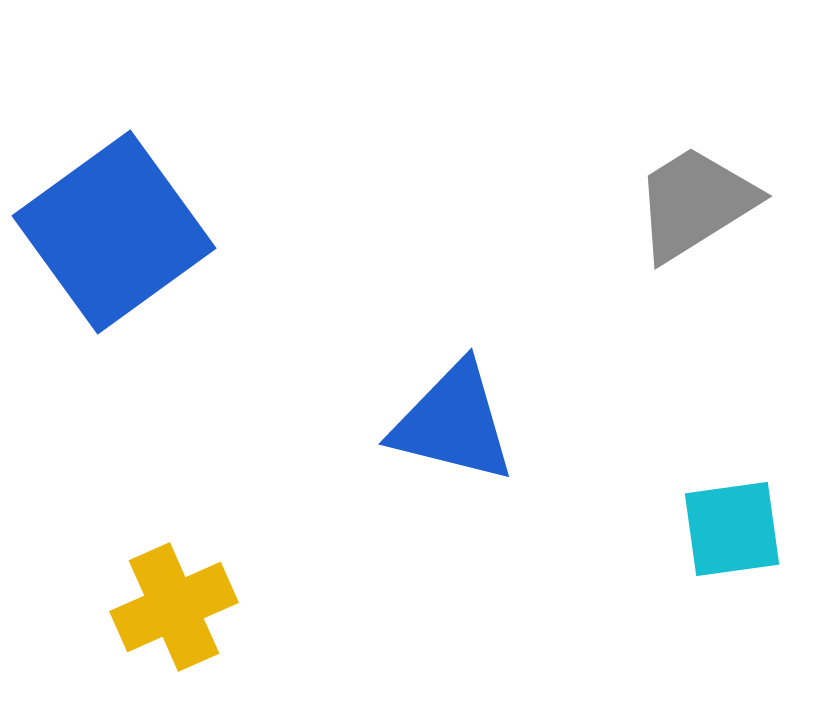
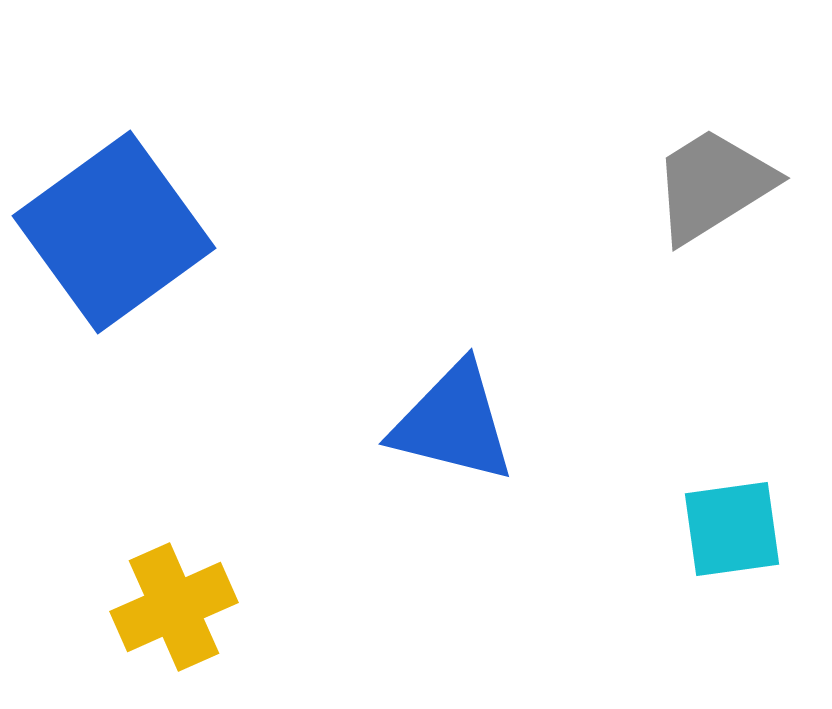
gray trapezoid: moved 18 px right, 18 px up
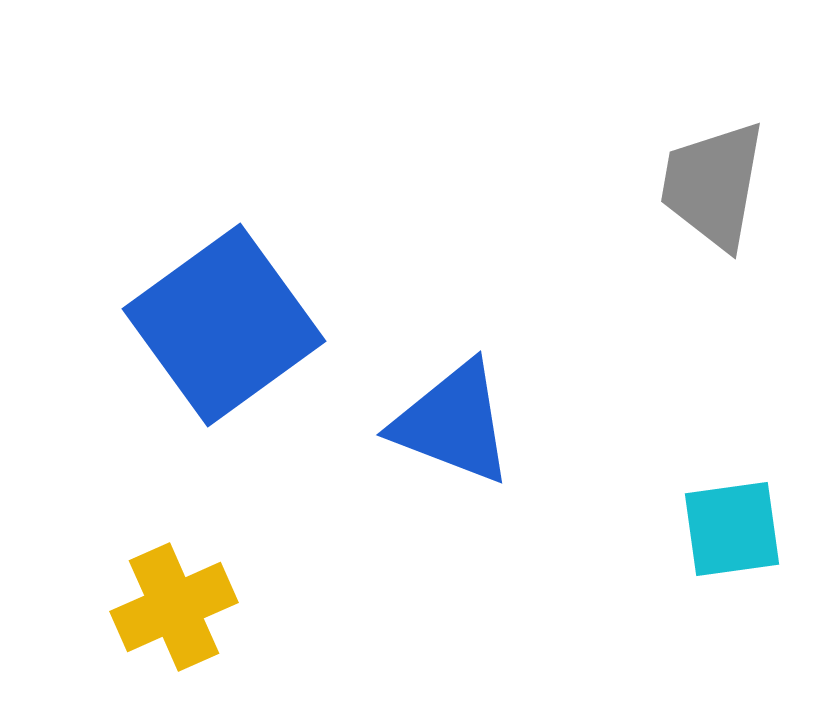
gray trapezoid: rotated 48 degrees counterclockwise
blue square: moved 110 px right, 93 px down
blue triangle: rotated 7 degrees clockwise
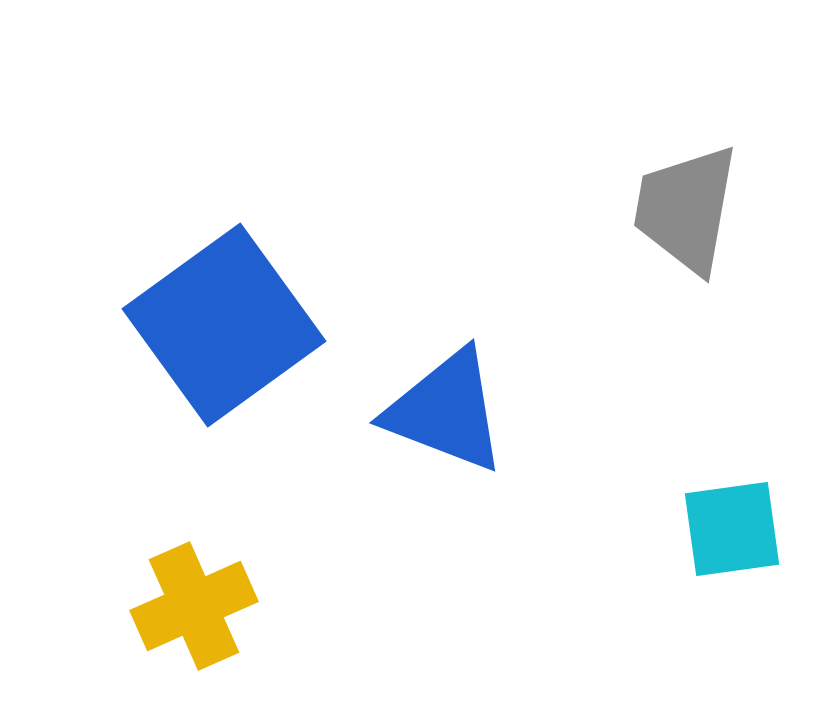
gray trapezoid: moved 27 px left, 24 px down
blue triangle: moved 7 px left, 12 px up
yellow cross: moved 20 px right, 1 px up
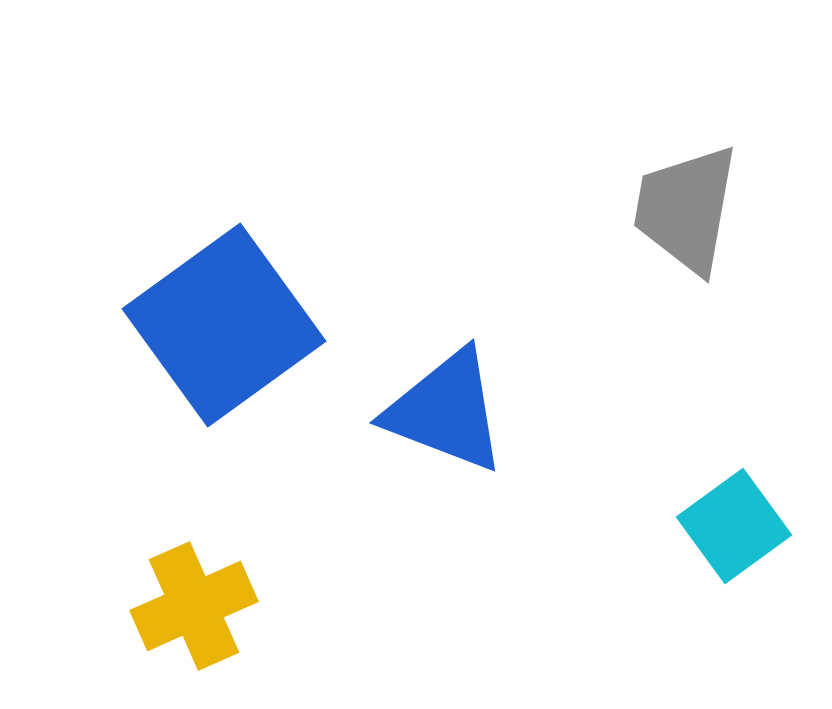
cyan square: moved 2 px right, 3 px up; rotated 28 degrees counterclockwise
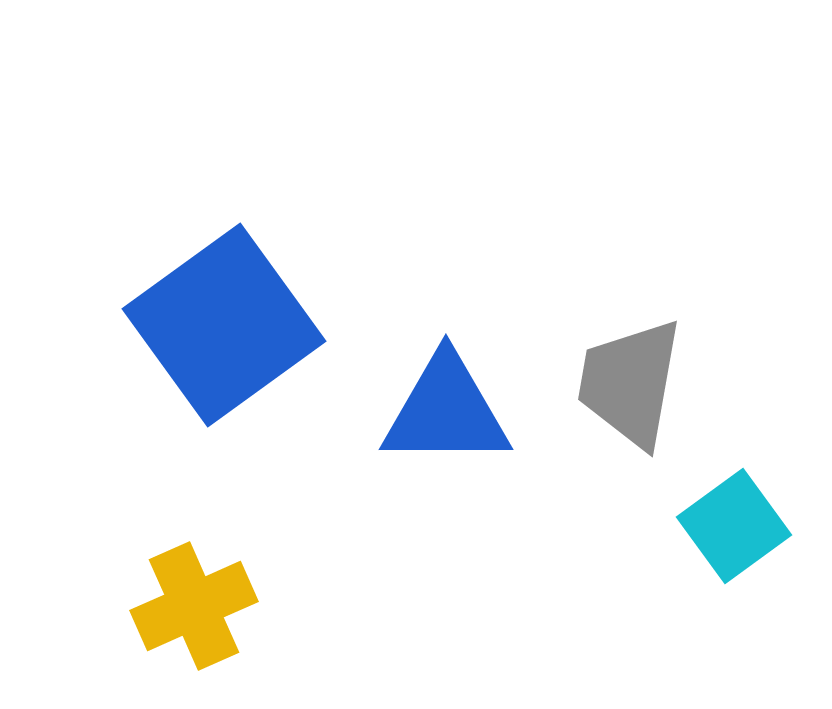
gray trapezoid: moved 56 px left, 174 px down
blue triangle: rotated 21 degrees counterclockwise
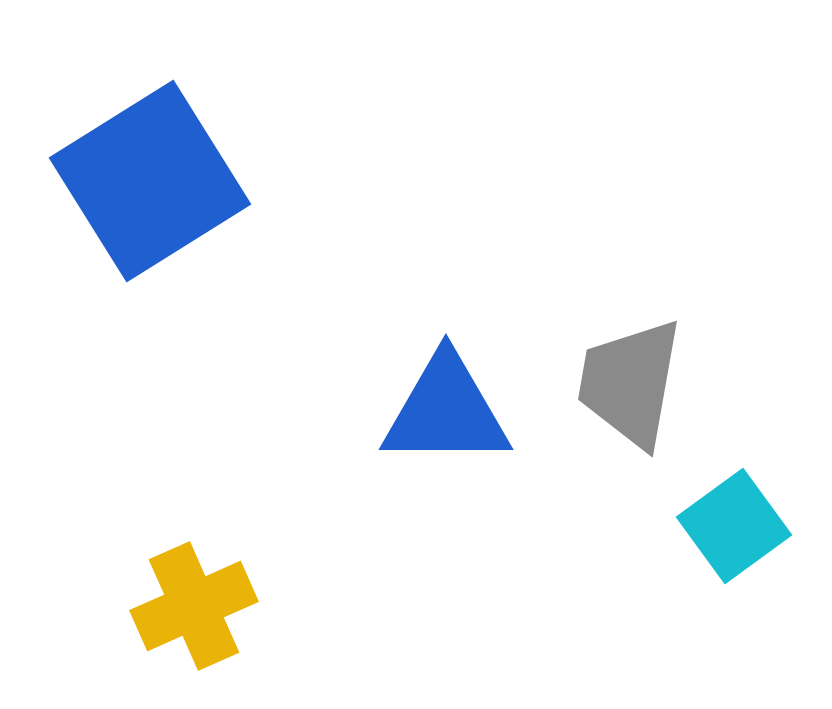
blue square: moved 74 px left, 144 px up; rotated 4 degrees clockwise
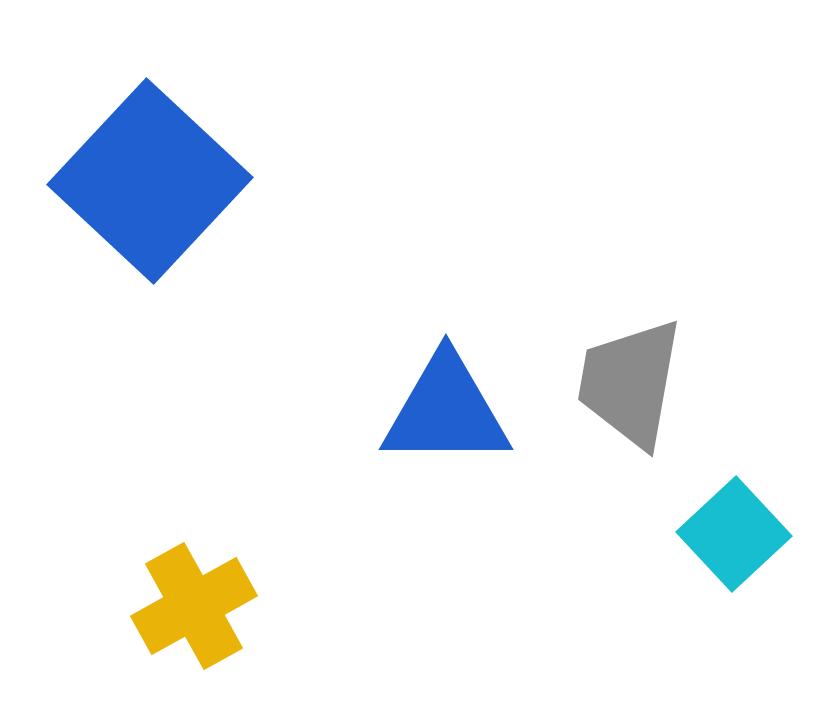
blue square: rotated 15 degrees counterclockwise
cyan square: moved 8 px down; rotated 7 degrees counterclockwise
yellow cross: rotated 5 degrees counterclockwise
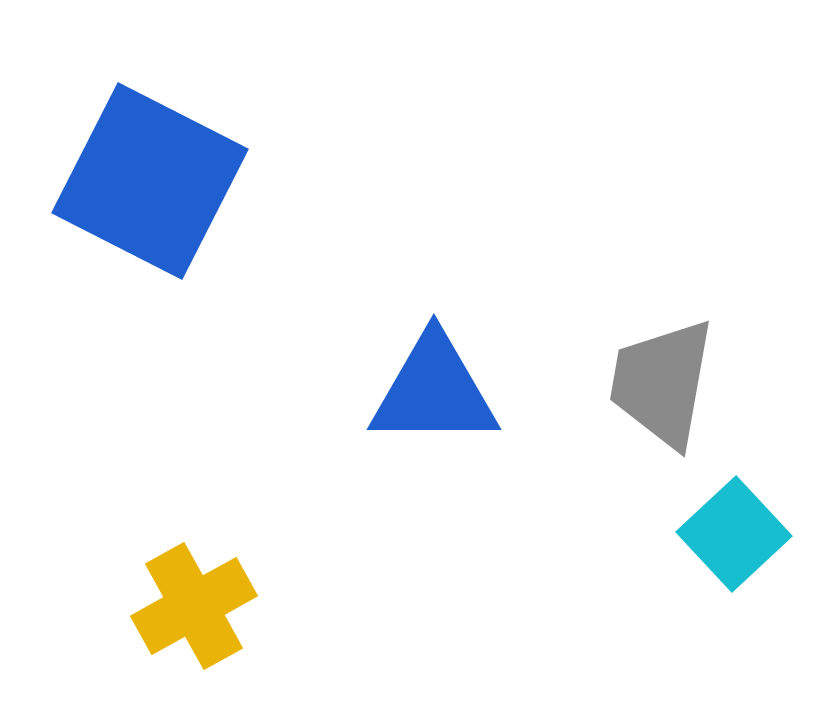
blue square: rotated 16 degrees counterclockwise
gray trapezoid: moved 32 px right
blue triangle: moved 12 px left, 20 px up
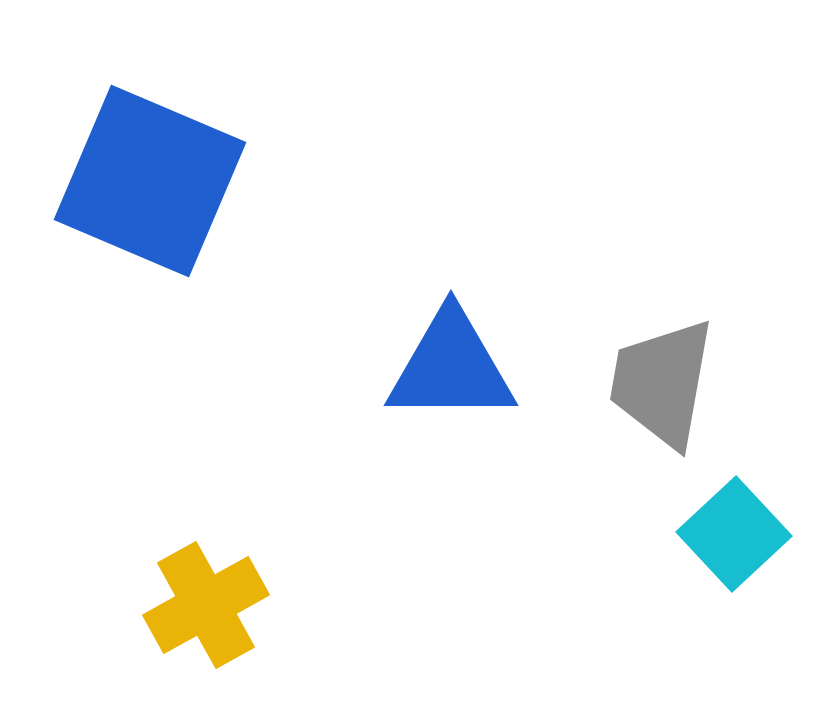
blue square: rotated 4 degrees counterclockwise
blue triangle: moved 17 px right, 24 px up
yellow cross: moved 12 px right, 1 px up
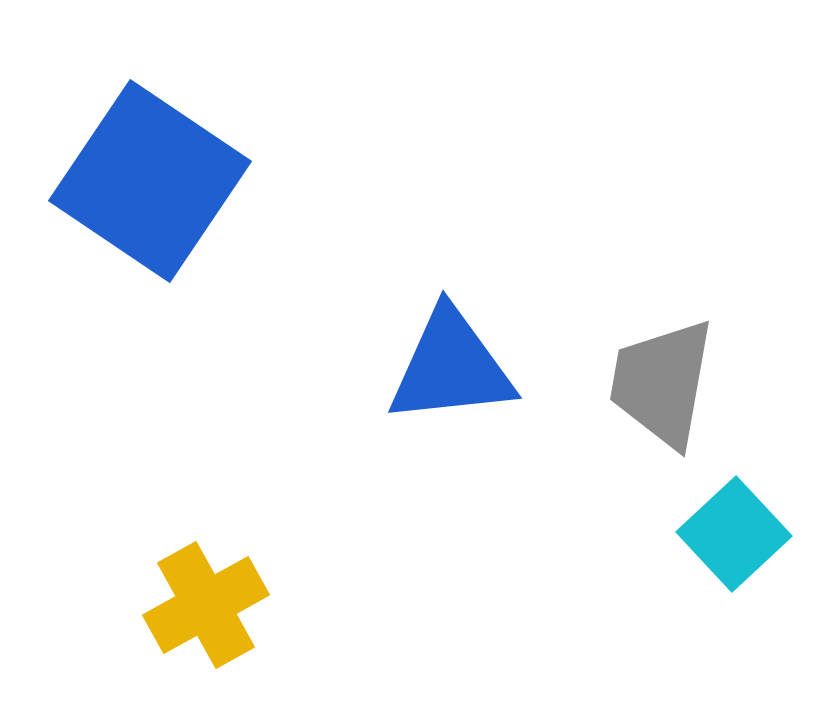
blue square: rotated 11 degrees clockwise
blue triangle: rotated 6 degrees counterclockwise
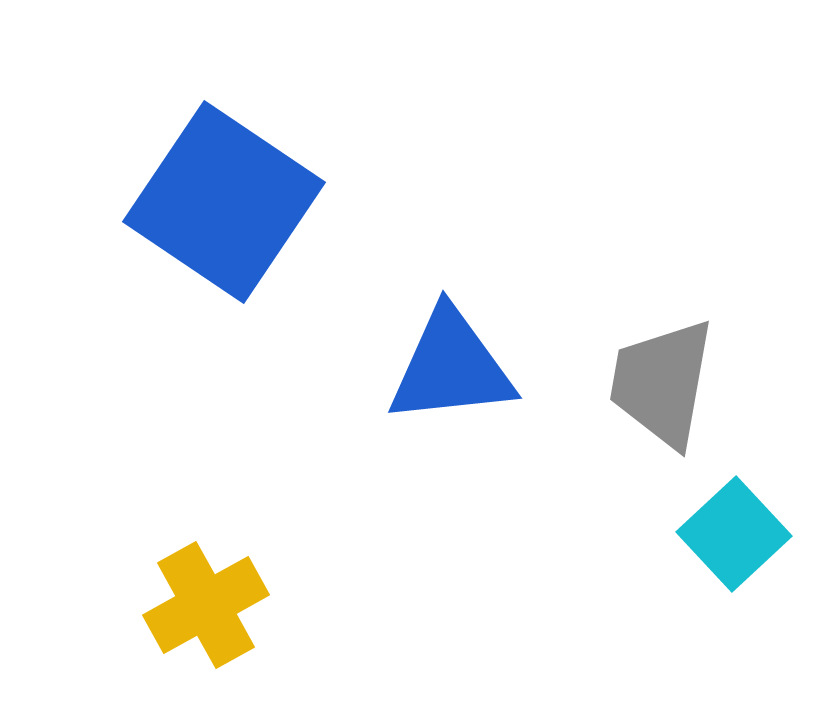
blue square: moved 74 px right, 21 px down
